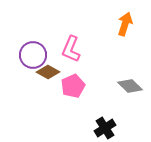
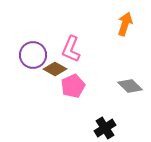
brown diamond: moved 7 px right, 3 px up
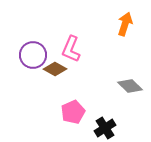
pink pentagon: moved 26 px down
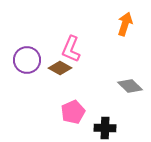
purple circle: moved 6 px left, 5 px down
brown diamond: moved 5 px right, 1 px up
black cross: rotated 35 degrees clockwise
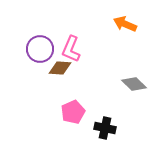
orange arrow: rotated 85 degrees counterclockwise
purple circle: moved 13 px right, 11 px up
brown diamond: rotated 25 degrees counterclockwise
gray diamond: moved 4 px right, 2 px up
black cross: rotated 10 degrees clockwise
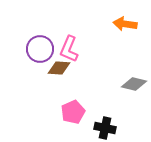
orange arrow: rotated 15 degrees counterclockwise
pink L-shape: moved 2 px left
brown diamond: moved 1 px left
gray diamond: rotated 30 degrees counterclockwise
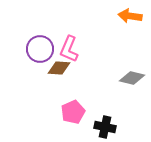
orange arrow: moved 5 px right, 8 px up
gray diamond: moved 2 px left, 6 px up
black cross: moved 1 px up
